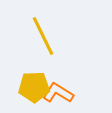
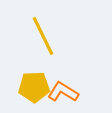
orange L-shape: moved 5 px right, 1 px up
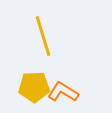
yellow line: rotated 9 degrees clockwise
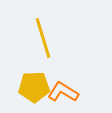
yellow line: moved 2 px down
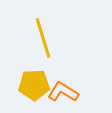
yellow pentagon: moved 2 px up
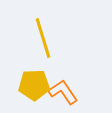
orange L-shape: rotated 24 degrees clockwise
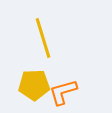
orange L-shape: rotated 72 degrees counterclockwise
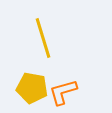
yellow pentagon: moved 2 px left, 3 px down; rotated 12 degrees clockwise
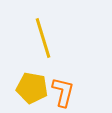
orange L-shape: rotated 120 degrees clockwise
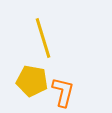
yellow pentagon: moved 7 px up
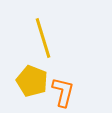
yellow pentagon: rotated 12 degrees clockwise
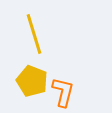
yellow line: moved 9 px left, 4 px up
